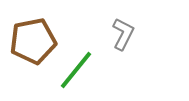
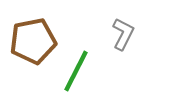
green line: moved 1 px down; rotated 12 degrees counterclockwise
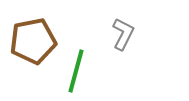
green line: rotated 12 degrees counterclockwise
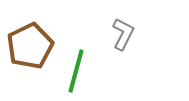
brown pentagon: moved 3 px left, 5 px down; rotated 15 degrees counterclockwise
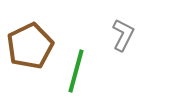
gray L-shape: moved 1 px down
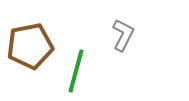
brown pentagon: rotated 15 degrees clockwise
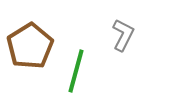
brown pentagon: rotated 21 degrees counterclockwise
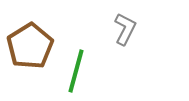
gray L-shape: moved 2 px right, 6 px up
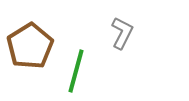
gray L-shape: moved 3 px left, 4 px down
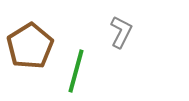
gray L-shape: moved 1 px left, 1 px up
